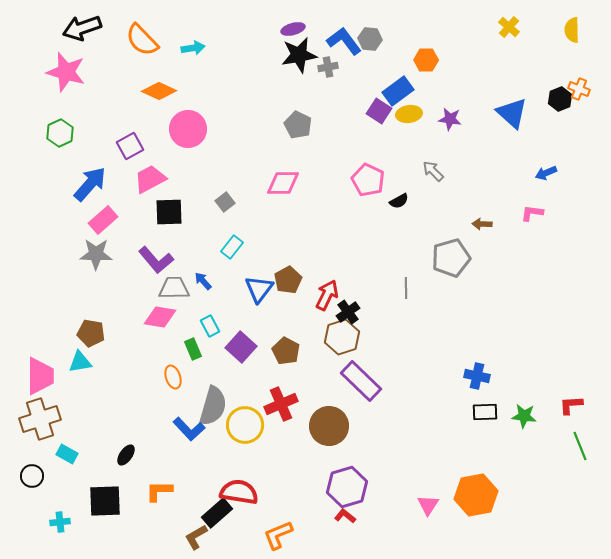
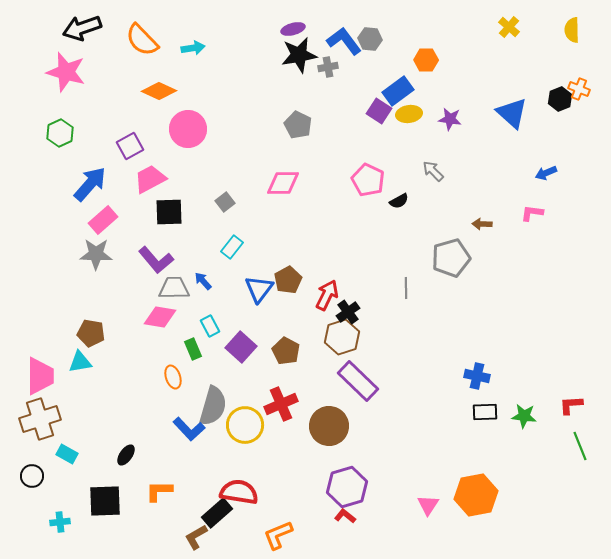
purple rectangle at (361, 381): moved 3 px left
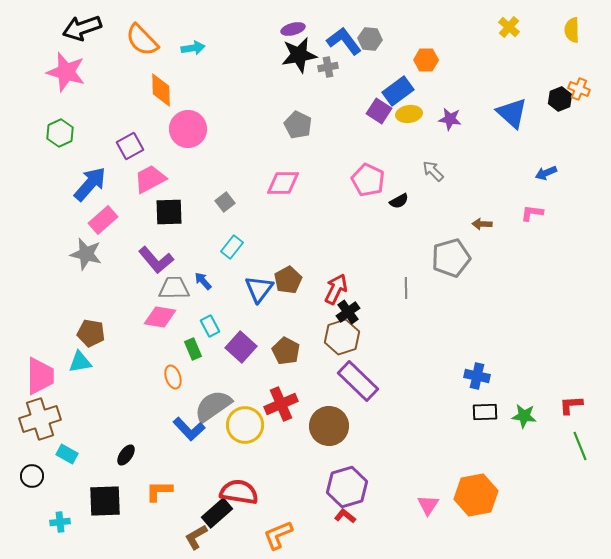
orange diamond at (159, 91): moved 2 px right, 1 px up; rotated 64 degrees clockwise
gray star at (96, 254): moved 10 px left; rotated 12 degrees clockwise
red arrow at (327, 295): moved 9 px right, 6 px up
gray semicircle at (213, 406): rotated 141 degrees counterclockwise
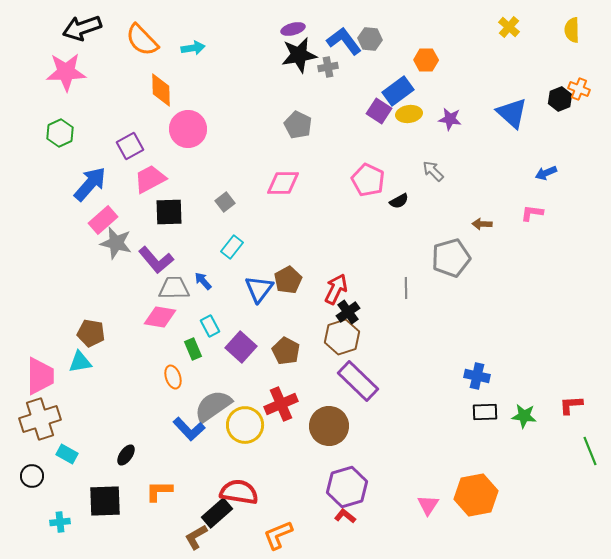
pink star at (66, 72): rotated 18 degrees counterclockwise
gray star at (86, 254): moved 30 px right, 11 px up
green line at (580, 446): moved 10 px right, 5 px down
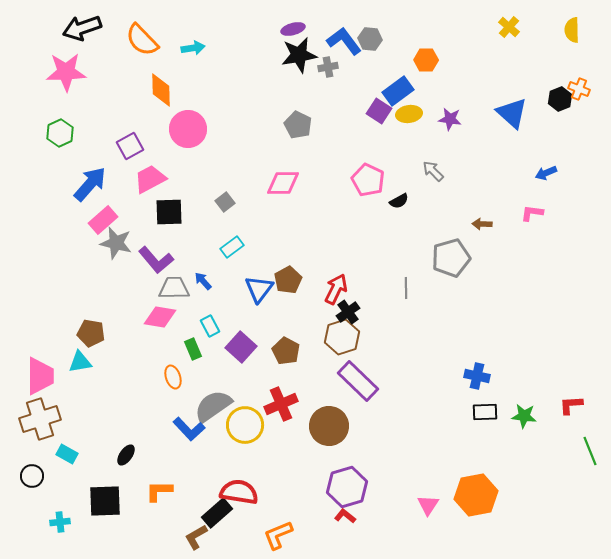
cyan rectangle at (232, 247): rotated 15 degrees clockwise
